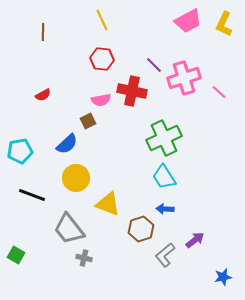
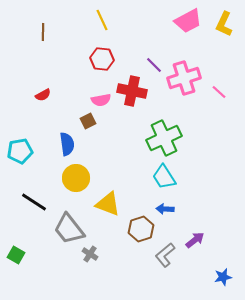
blue semicircle: rotated 55 degrees counterclockwise
black line: moved 2 px right, 7 px down; rotated 12 degrees clockwise
gray cross: moved 6 px right, 4 px up; rotated 21 degrees clockwise
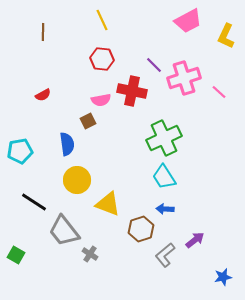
yellow L-shape: moved 2 px right, 12 px down
yellow circle: moved 1 px right, 2 px down
gray trapezoid: moved 5 px left, 2 px down
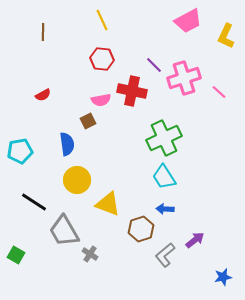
gray trapezoid: rotated 8 degrees clockwise
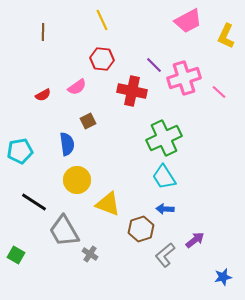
pink semicircle: moved 24 px left, 13 px up; rotated 24 degrees counterclockwise
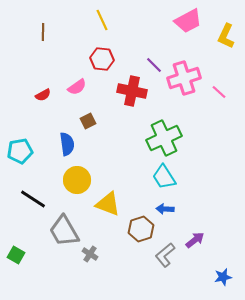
black line: moved 1 px left, 3 px up
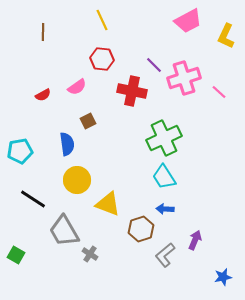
purple arrow: rotated 30 degrees counterclockwise
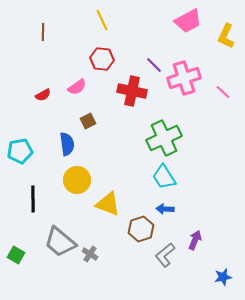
pink line: moved 4 px right
black line: rotated 56 degrees clockwise
gray trapezoid: moved 4 px left, 11 px down; rotated 20 degrees counterclockwise
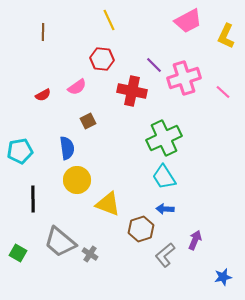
yellow line: moved 7 px right
blue semicircle: moved 4 px down
green square: moved 2 px right, 2 px up
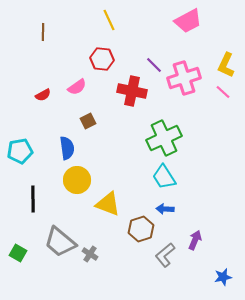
yellow L-shape: moved 29 px down
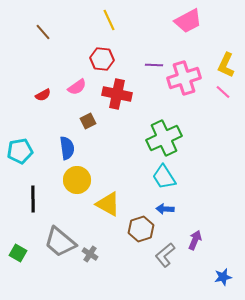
brown line: rotated 42 degrees counterclockwise
purple line: rotated 42 degrees counterclockwise
red cross: moved 15 px left, 3 px down
yellow triangle: rotated 8 degrees clockwise
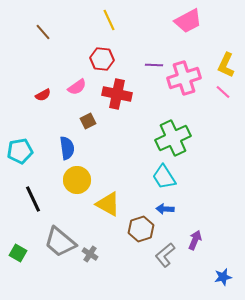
green cross: moved 9 px right
black line: rotated 24 degrees counterclockwise
